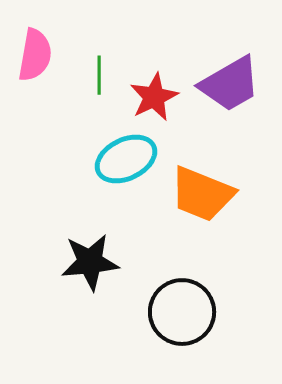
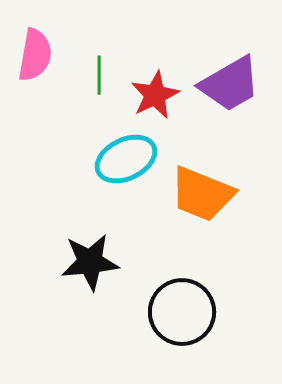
red star: moved 1 px right, 2 px up
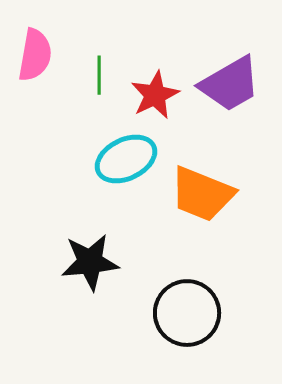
black circle: moved 5 px right, 1 px down
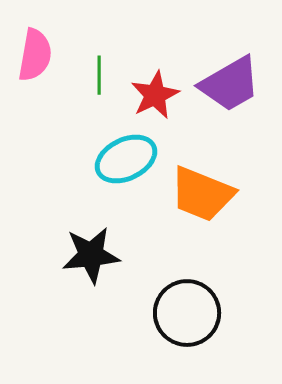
black star: moved 1 px right, 7 px up
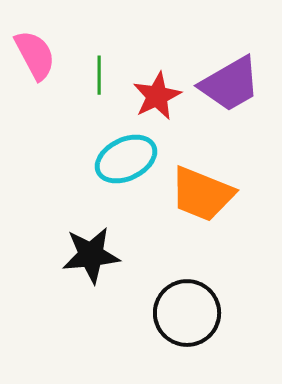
pink semicircle: rotated 38 degrees counterclockwise
red star: moved 2 px right, 1 px down
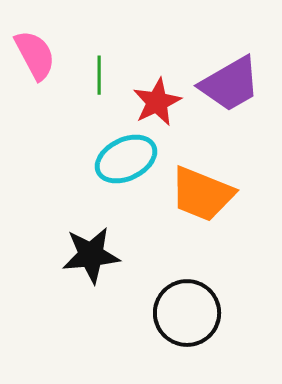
red star: moved 6 px down
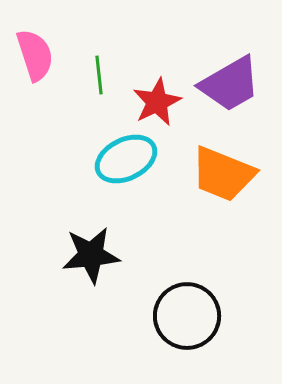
pink semicircle: rotated 10 degrees clockwise
green line: rotated 6 degrees counterclockwise
orange trapezoid: moved 21 px right, 20 px up
black circle: moved 3 px down
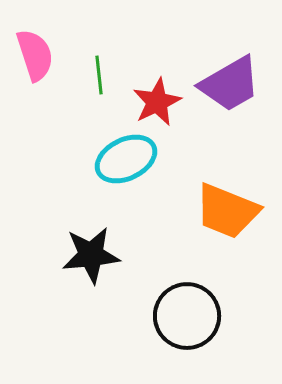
orange trapezoid: moved 4 px right, 37 px down
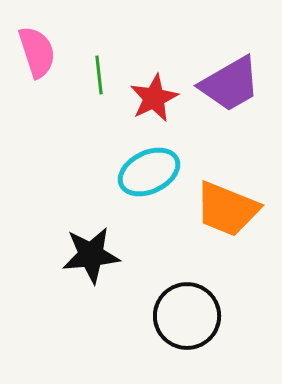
pink semicircle: moved 2 px right, 3 px up
red star: moved 3 px left, 4 px up
cyan ellipse: moved 23 px right, 13 px down
orange trapezoid: moved 2 px up
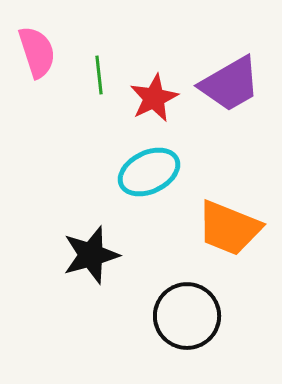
orange trapezoid: moved 2 px right, 19 px down
black star: rotated 10 degrees counterclockwise
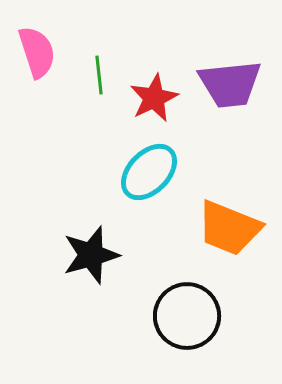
purple trapezoid: rotated 24 degrees clockwise
cyan ellipse: rotated 20 degrees counterclockwise
